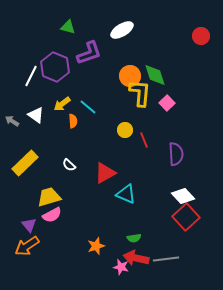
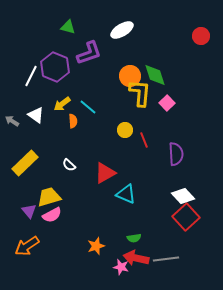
purple triangle: moved 14 px up
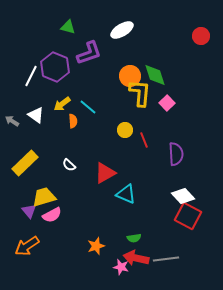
yellow trapezoid: moved 5 px left
red square: moved 2 px right, 1 px up; rotated 20 degrees counterclockwise
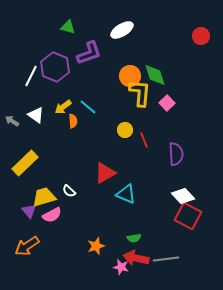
yellow arrow: moved 1 px right, 3 px down
white semicircle: moved 26 px down
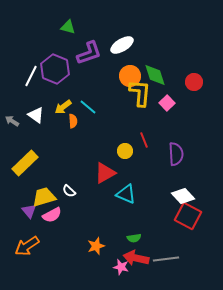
white ellipse: moved 15 px down
red circle: moved 7 px left, 46 px down
purple hexagon: moved 2 px down
yellow circle: moved 21 px down
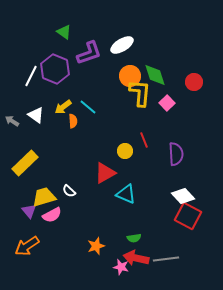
green triangle: moved 4 px left, 5 px down; rotated 21 degrees clockwise
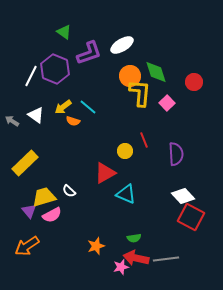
green diamond: moved 1 px right, 3 px up
orange semicircle: rotated 112 degrees clockwise
red square: moved 3 px right, 1 px down
pink star: rotated 28 degrees counterclockwise
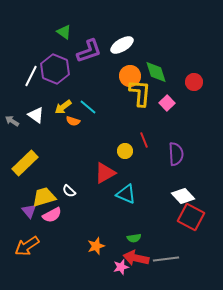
purple L-shape: moved 2 px up
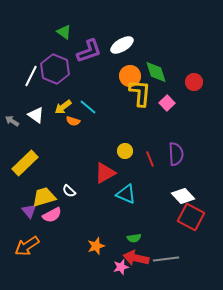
red line: moved 6 px right, 19 px down
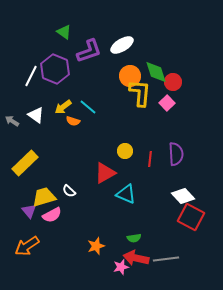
red circle: moved 21 px left
red line: rotated 28 degrees clockwise
